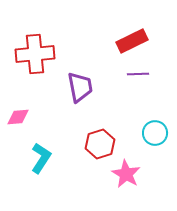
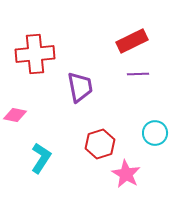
pink diamond: moved 3 px left, 2 px up; rotated 15 degrees clockwise
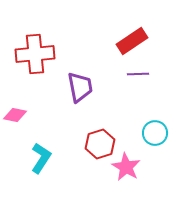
red rectangle: rotated 8 degrees counterclockwise
pink star: moved 7 px up
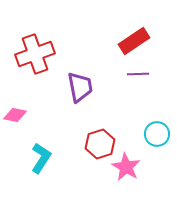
red rectangle: moved 2 px right
red cross: rotated 15 degrees counterclockwise
cyan circle: moved 2 px right, 1 px down
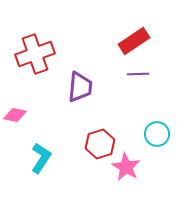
purple trapezoid: rotated 16 degrees clockwise
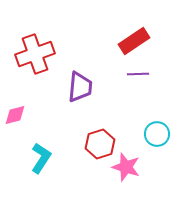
pink diamond: rotated 25 degrees counterclockwise
pink star: rotated 12 degrees counterclockwise
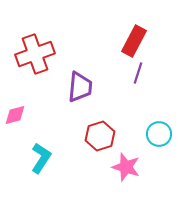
red rectangle: rotated 28 degrees counterclockwise
purple line: moved 1 px up; rotated 70 degrees counterclockwise
cyan circle: moved 2 px right
red hexagon: moved 8 px up
